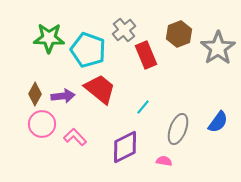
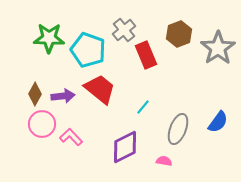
pink L-shape: moved 4 px left
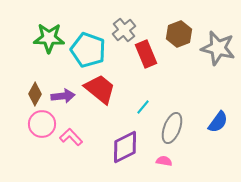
gray star: rotated 24 degrees counterclockwise
red rectangle: moved 1 px up
gray ellipse: moved 6 px left, 1 px up
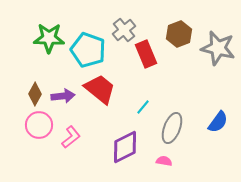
pink circle: moved 3 px left, 1 px down
pink L-shape: rotated 95 degrees clockwise
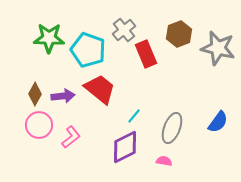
cyan line: moved 9 px left, 9 px down
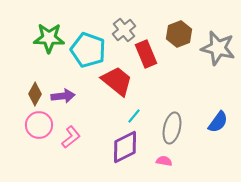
red trapezoid: moved 17 px right, 8 px up
gray ellipse: rotated 8 degrees counterclockwise
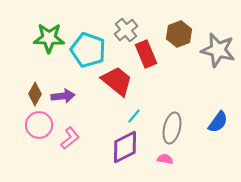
gray cross: moved 2 px right
gray star: moved 2 px down
pink L-shape: moved 1 px left, 1 px down
pink semicircle: moved 1 px right, 2 px up
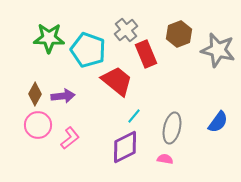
pink circle: moved 1 px left
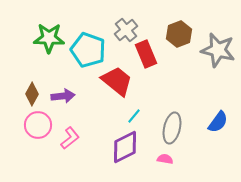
brown diamond: moved 3 px left
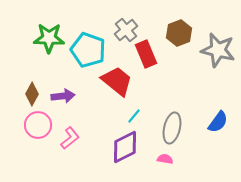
brown hexagon: moved 1 px up
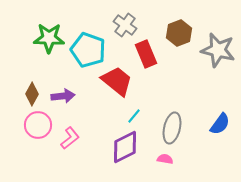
gray cross: moved 1 px left, 5 px up; rotated 15 degrees counterclockwise
blue semicircle: moved 2 px right, 2 px down
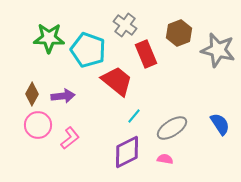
blue semicircle: rotated 70 degrees counterclockwise
gray ellipse: rotated 44 degrees clockwise
purple diamond: moved 2 px right, 5 px down
